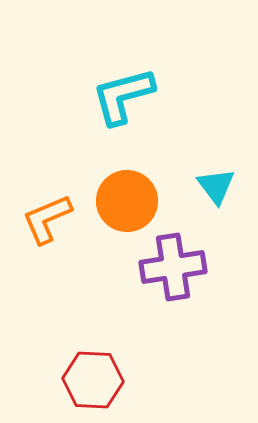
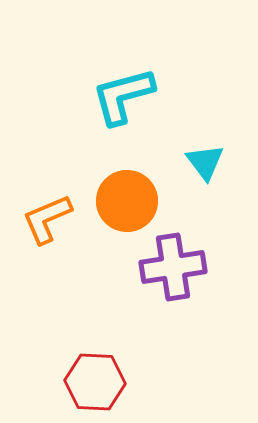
cyan triangle: moved 11 px left, 24 px up
red hexagon: moved 2 px right, 2 px down
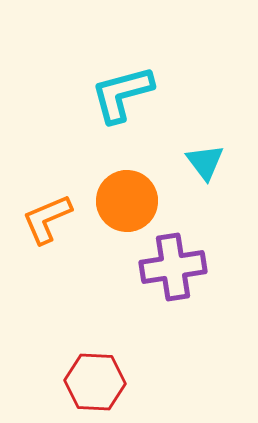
cyan L-shape: moved 1 px left, 2 px up
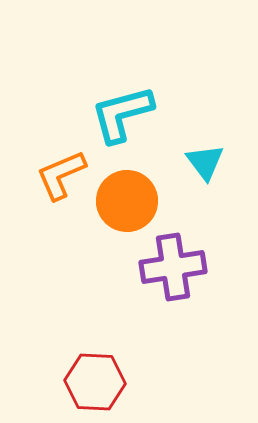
cyan L-shape: moved 20 px down
orange L-shape: moved 14 px right, 44 px up
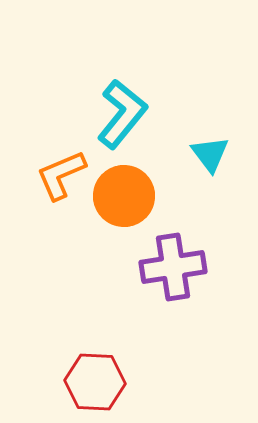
cyan L-shape: rotated 144 degrees clockwise
cyan triangle: moved 5 px right, 8 px up
orange circle: moved 3 px left, 5 px up
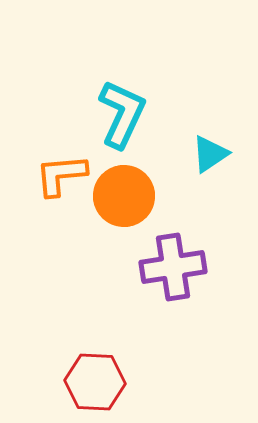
cyan L-shape: rotated 14 degrees counterclockwise
cyan triangle: rotated 33 degrees clockwise
orange L-shape: rotated 18 degrees clockwise
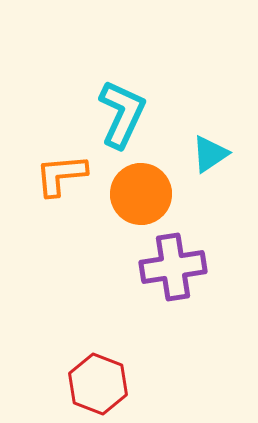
orange circle: moved 17 px right, 2 px up
red hexagon: moved 3 px right, 2 px down; rotated 18 degrees clockwise
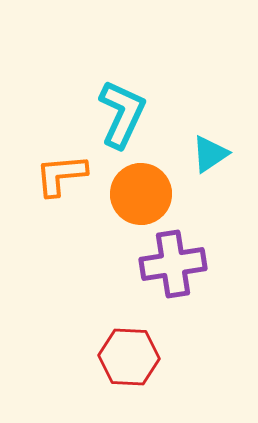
purple cross: moved 3 px up
red hexagon: moved 31 px right, 27 px up; rotated 18 degrees counterclockwise
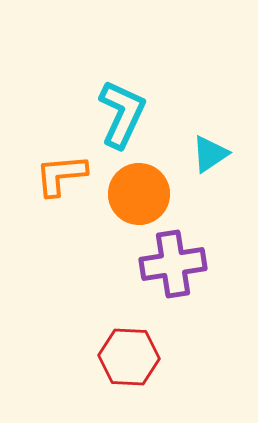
orange circle: moved 2 px left
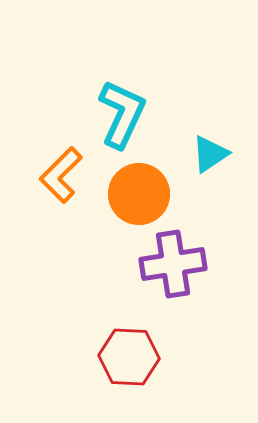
orange L-shape: rotated 40 degrees counterclockwise
